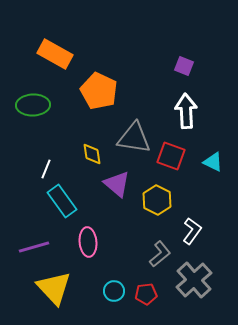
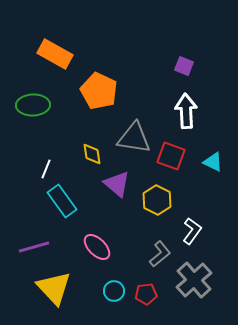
pink ellipse: moved 9 px right, 5 px down; rotated 40 degrees counterclockwise
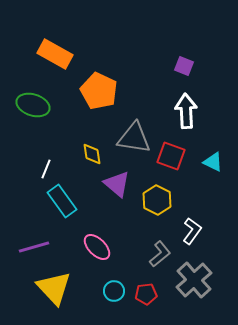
green ellipse: rotated 20 degrees clockwise
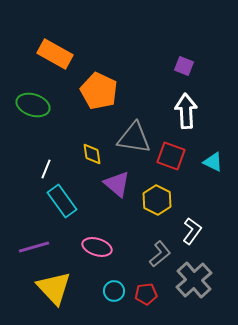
pink ellipse: rotated 28 degrees counterclockwise
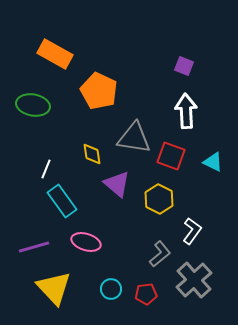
green ellipse: rotated 8 degrees counterclockwise
yellow hexagon: moved 2 px right, 1 px up
pink ellipse: moved 11 px left, 5 px up
cyan circle: moved 3 px left, 2 px up
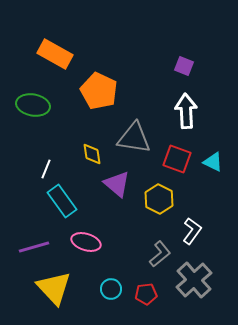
red square: moved 6 px right, 3 px down
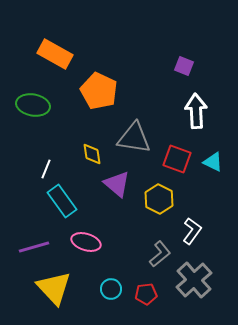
white arrow: moved 10 px right
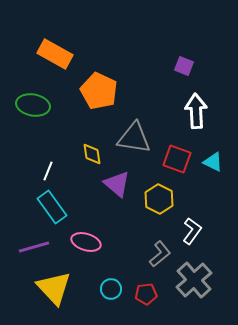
white line: moved 2 px right, 2 px down
cyan rectangle: moved 10 px left, 6 px down
